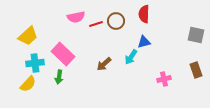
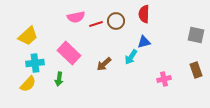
pink rectangle: moved 6 px right, 1 px up
green arrow: moved 2 px down
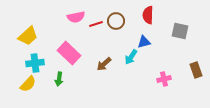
red semicircle: moved 4 px right, 1 px down
gray square: moved 16 px left, 4 px up
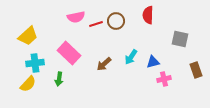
gray square: moved 8 px down
blue triangle: moved 9 px right, 20 px down
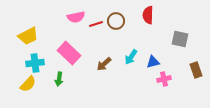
yellow trapezoid: rotated 15 degrees clockwise
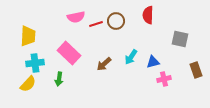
yellow trapezoid: rotated 60 degrees counterclockwise
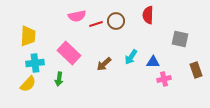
pink semicircle: moved 1 px right, 1 px up
blue triangle: rotated 16 degrees clockwise
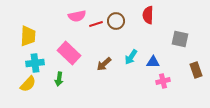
pink cross: moved 1 px left, 2 px down
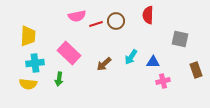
yellow semicircle: rotated 54 degrees clockwise
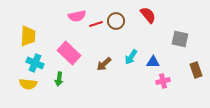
red semicircle: rotated 138 degrees clockwise
cyan cross: rotated 30 degrees clockwise
